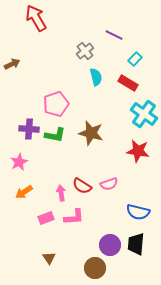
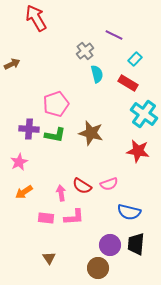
cyan semicircle: moved 1 px right, 3 px up
blue semicircle: moved 9 px left
pink rectangle: rotated 28 degrees clockwise
brown circle: moved 3 px right
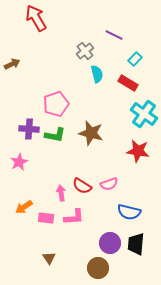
orange arrow: moved 15 px down
purple circle: moved 2 px up
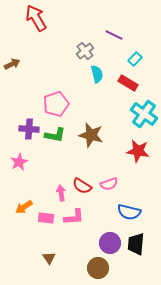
brown star: moved 2 px down
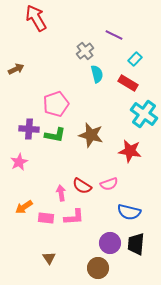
brown arrow: moved 4 px right, 5 px down
red star: moved 8 px left
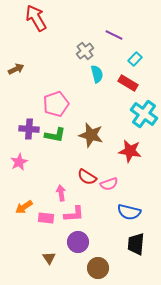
red semicircle: moved 5 px right, 9 px up
pink L-shape: moved 3 px up
purple circle: moved 32 px left, 1 px up
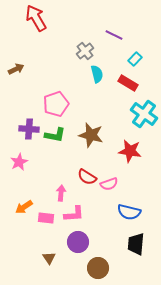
pink arrow: rotated 14 degrees clockwise
